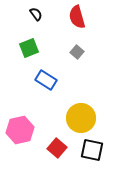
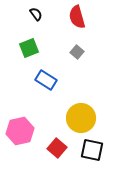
pink hexagon: moved 1 px down
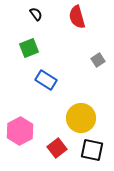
gray square: moved 21 px right, 8 px down; rotated 16 degrees clockwise
pink hexagon: rotated 16 degrees counterclockwise
red square: rotated 12 degrees clockwise
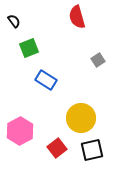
black semicircle: moved 22 px left, 7 px down
black square: rotated 25 degrees counterclockwise
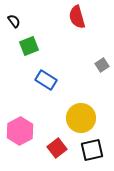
green square: moved 2 px up
gray square: moved 4 px right, 5 px down
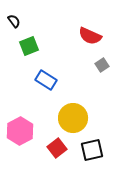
red semicircle: moved 13 px right, 19 px down; rotated 50 degrees counterclockwise
yellow circle: moved 8 px left
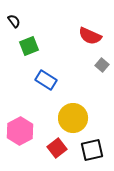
gray square: rotated 16 degrees counterclockwise
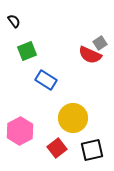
red semicircle: moved 19 px down
green square: moved 2 px left, 5 px down
gray square: moved 2 px left, 22 px up; rotated 16 degrees clockwise
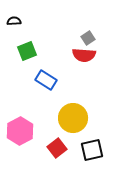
black semicircle: rotated 56 degrees counterclockwise
gray square: moved 12 px left, 5 px up
red semicircle: moved 6 px left; rotated 20 degrees counterclockwise
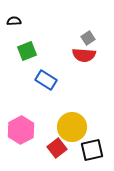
yellow circle: moved 1 px left, 9 px down
pink hexagon: moved 1 px right, 1 px up
